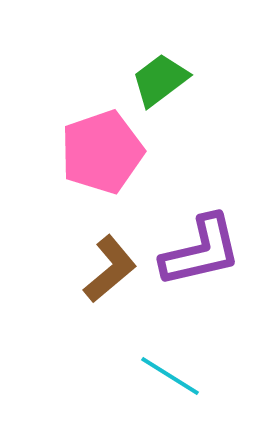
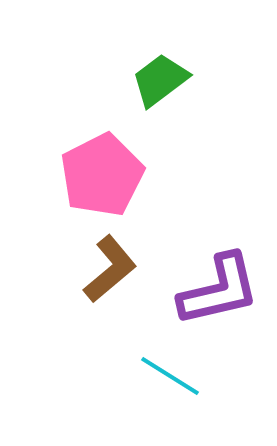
pink pentagon: moved 23 px down; rotated 8 degrees counterclockwise
purple L-shape: moved 18 px right, 39 px down
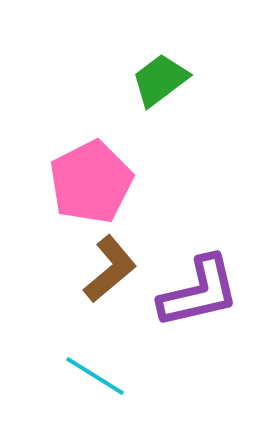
pink pentagon: moved 11 px left, 7 px down
purple L-shape: moved 20 px left, 2 px down
cyan line: moved 75 px left
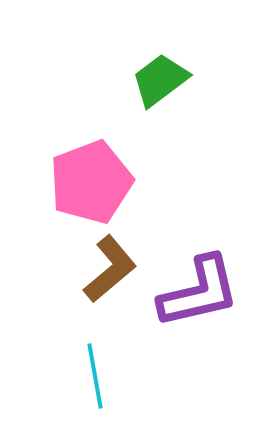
pink pentagon: rotated 6 degrees clockwise
cyan line: rotated 48 degrees clockwise
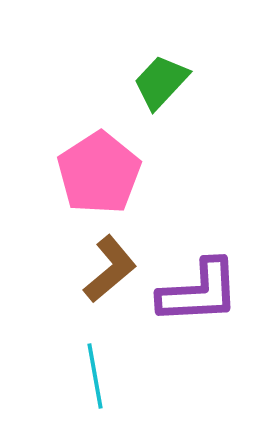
green trapezoid: moved 1 px right, 2 px down; rotated 10 degrees counterclockwise
pink pentagon: moved 8 px right, 9 px up; rotated 12 degrees counterclockwise
purple L-shape: rotated 10 degrees clockwise
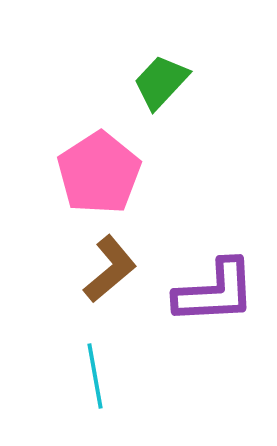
purple L-shape: moved 16 px right
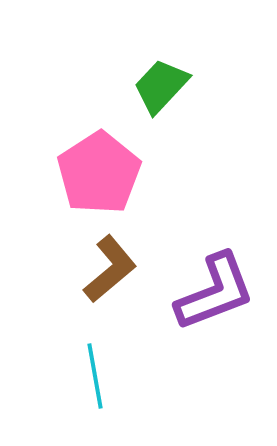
green trapezoid: moved 4 px down
purple L-shape: rotated 18 degrees counterclockwise
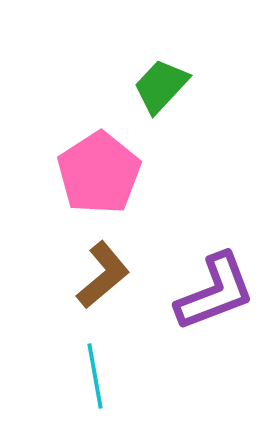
brown L-shape: moved 7 px left, 6 px down
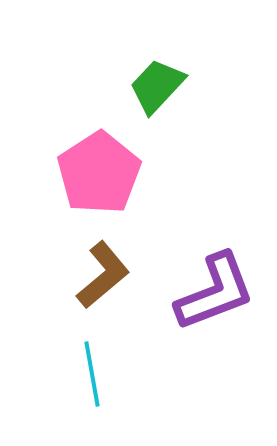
green trapezoid: moved 4 px left
cyan line: moved 3 px left, 2 px up
